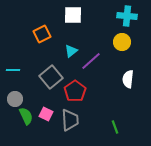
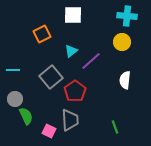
white semicircle: moved 3 px left, 1 px down
pink square: moved 3 px right, 17 px down
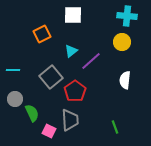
green semicircle: moved 6 px right, 3 px up
